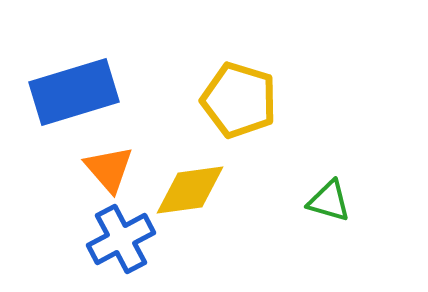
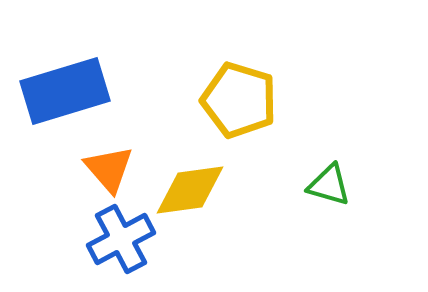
blue rectangle: moved 9 px left, 1 px up
green triangle: moved 16 px up
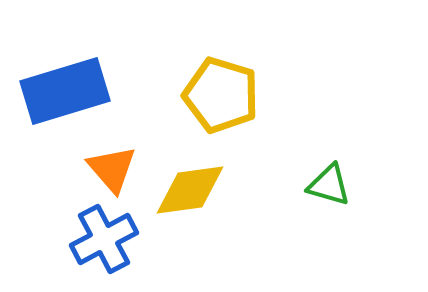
yellow pentagon: moved 18 px left, 5 px up
orange triangle: moved 3 px right
blue cross: moved 17 px left
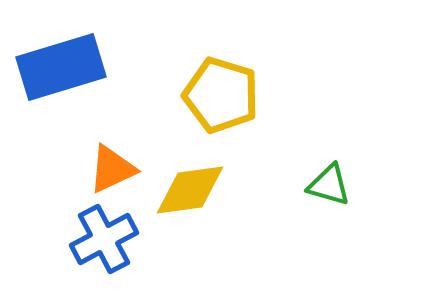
blue rectangle: moved 4 px left, 24 px up
orange triangle: rotated 46 degrees clockwise
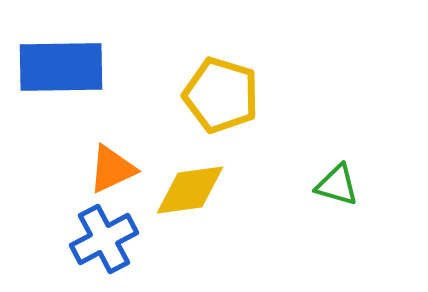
blue rectangle: rotated 16 degrees clockwise
green triangle: moved 8 px right
